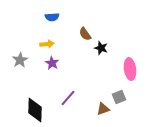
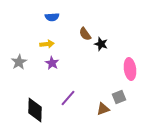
black star: moved 4 px up
gray star: moved 1 px left, 2 px down
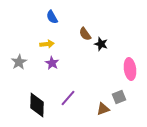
blue semicircle: rotated 64 degrees clockwise
black diamond: moved 2 px right, 5 px up
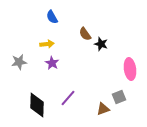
gray star: rotated 21 degrees clockwise
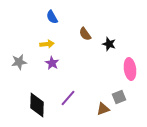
black star: moved 8 px right
